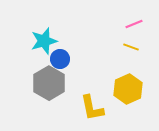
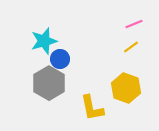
yellow line: rotated 56 degrees counterclockwise
yellow hexagon: moved 2 px left, 1 px up; rotated 16 degrees counterclockwise
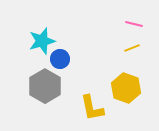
pink line: rotated 36 degrees clockwise
cyan star: moved 2 px left
yellow line: moved 1 px right, 1 px down; rotated 14 degrees clockwise
gray hexagon: moved 4 px left, 3 px down
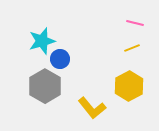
pink line: moved 1 px right, 1 px up
yellow hexagon: moved 3 px right, 2 px up; rotated 12 degrees clockwise
yellow L-shape: rotated 28 degrees counterclockwise
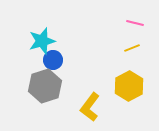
blue circle: moved 7 px left, 1 px down
gray hexagon: rotated 12 degrees clockwise
yellow L-shape: moved 2 px left, 1 px up; rotated 76 degrees clockwise
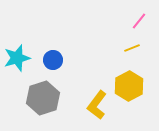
pink line: moved 4 px right, 2 px up; rotated 66 degrees counterclockwise
cyan star: moved 25 px left, 17 px down
gray hexagon: moved 2 px left, 12 px down
yellow L-shape: moved 7 px right, 2 px up
